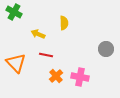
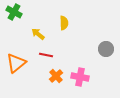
yellow arrow: rotated 16 degrees clockwise
orange triangle: rotated 35 degrees clockwise
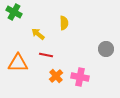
orange triangle: moved 2 px right; rotated 40 degrees clockwise
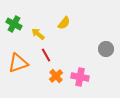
green cross: moved 12 px down
yellow semicircle: rotated 40 degrees clockwise
red line: rotated 48 degrees clockwise
orange triangle: rotated 20 degrees counterclockwise
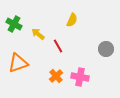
yellow semicircle: moved 8 px right, 3 px up; rotated 16 degrees counterclockwise
red line: moved 12 px right, 9 px up
